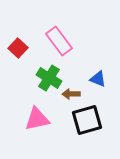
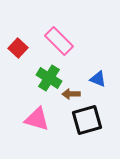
pink rectangle: rotated 8 degrees counterclockwise
pink triangle: rotated 28 degrees clockwise
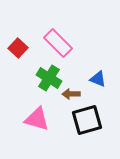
pink rectangle: moved 1 px left, 2 px down
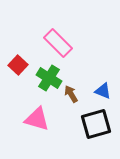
red square: moved 17 px down
blue triangle: moved 5 px right, 12 px down
brown arrow: rotated 60 degrees clockwise
black square: moved 9 px right, 4 px down
